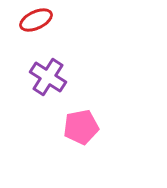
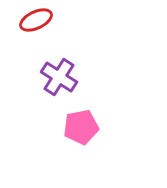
purple cross: moved 11 px right
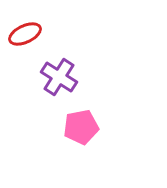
red ellipse: moved 11 px left, 14 px down
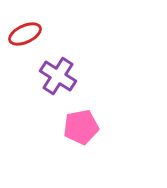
purple cross: moved 1 px left, 1 px up
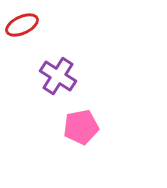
red ellipse: moved 3 px left, 9 px up
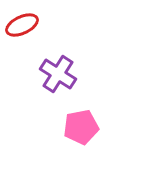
purple cross: moved 2 px up
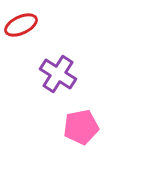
red ellipse: moved 1 px left
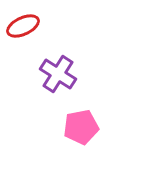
red ellipse: moved 2 px right, 1 px down
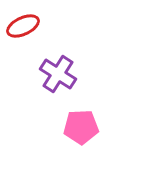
pink pentagon: rotated 8 degrees clockwise
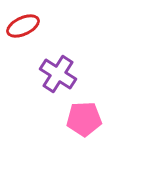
pink pentagon: moved 3 px right, 8 px up
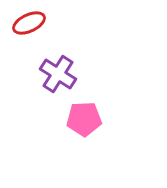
red ellipse: moved 6 px right, 3 px up
